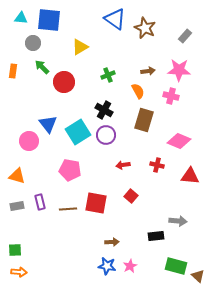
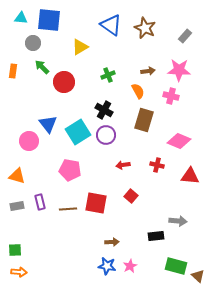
blue triangle at (115, 19): moved 4 px left, 6 px down
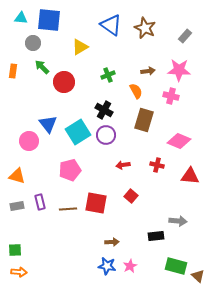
orange semicircle at (138, 91): moved 2 px left
pink pentagon at (70, 170): rotated 25 degrees counterclockwise
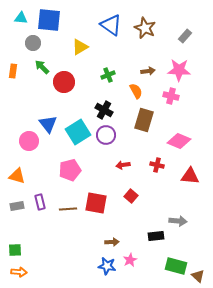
pink star at (130, 266): moved 6 px up
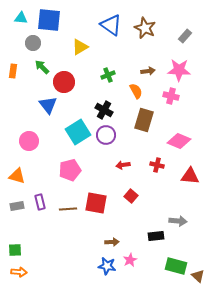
blue triangle at (48, 124): moved 19 px up
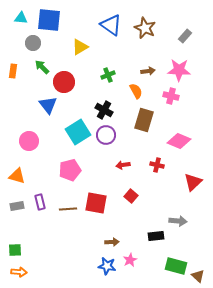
red triangle at (190, 176): moved 3 px right, 6 px down; rotated 48 degrees counterclockwise
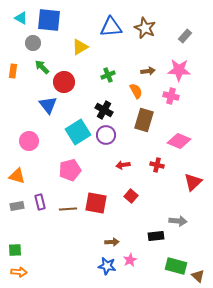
cyan triangle at (21, 18): rotated 24 degrees clockwise
blue triangle at (111, 25): moved 2 px down; rotated 40 degrees counterclockwise
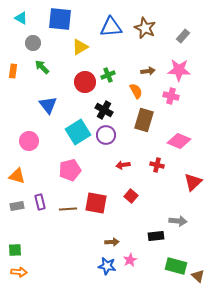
blue square at (49, 20): moved 11 px right, 1 px up
gray rectangle at (185, 36): moved 2 px left
red circle at (64, 82): moved 21 px right
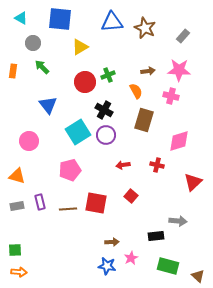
blue triangle at (111, 27): moved 1 px right, 5 px up
pink diamond at (179, 141): rotated 40 degrees counterclockwise
pink star at (130, 260): moved 1 px right, 2 px up
green rectangle at (176, 266): moved 8 px left
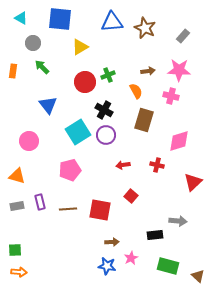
red square at (96, 203): moved 4 px right, 7 px down
black rectangle at (156, 236): moved 1 px left, 1 px up
